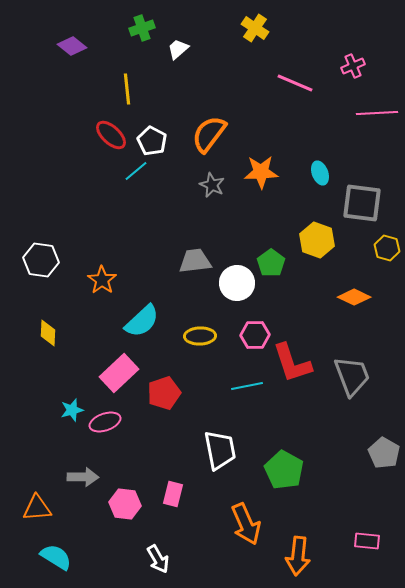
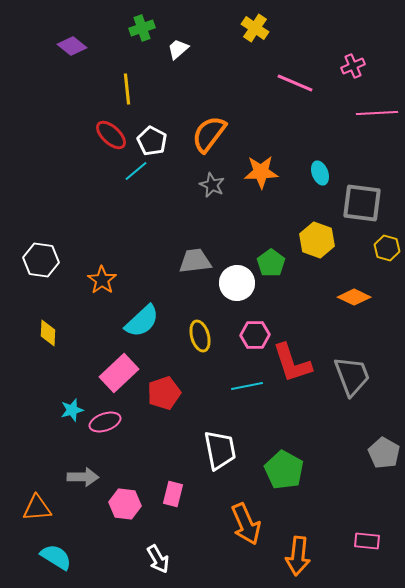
yellow ellipse at (200, 336): rotated 76 degrees clockwise
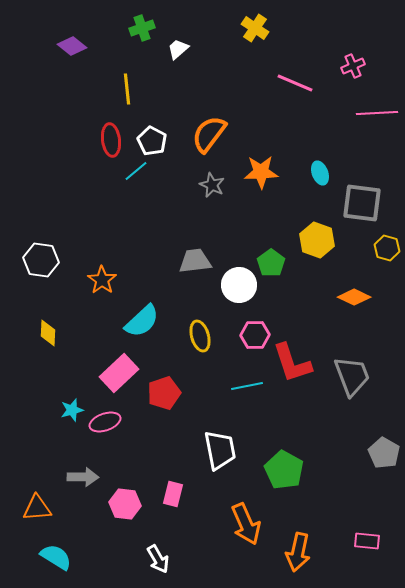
red ellipse at (111, 135): moved 5 px down; rotated 40 degrees clockwise
white circle at (237, 283): moved 2 px right, 2 px down
orange arrow at (298, 556): moved 4 px up; rotated 6 degrees clockwise
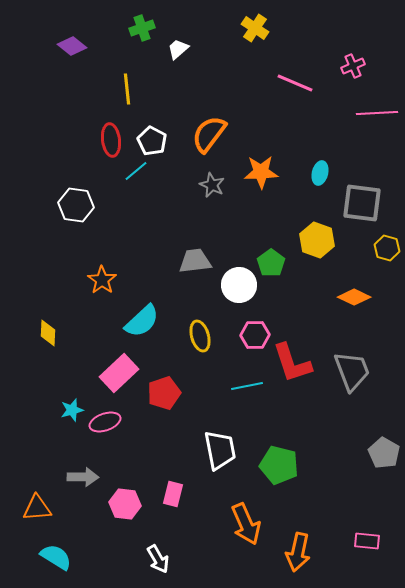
cyan ellipse at (320, 173): rotated 35 degrees clockwise
white hexagon at (41, 260): moved 35 px right, 55 px up
gray trapezoid at (352, 376): moved 5 px up
green pentagon at (284, 470): moved 5 px left, 5 px up; rotated 15 degrees counterclockwise
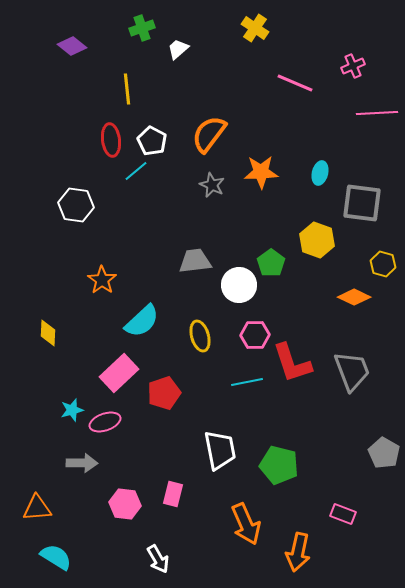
yellow hexagon at (387, 248): moved 4 px left, 16 px down
cyan line at (247, 386): moved 4 px up
gray arrow at (83, 477): moved 1 px left, 14 px up
pink rectangle at (367, 541): moved 24 px left, 27 px up; rotated 15 degrees clockwise
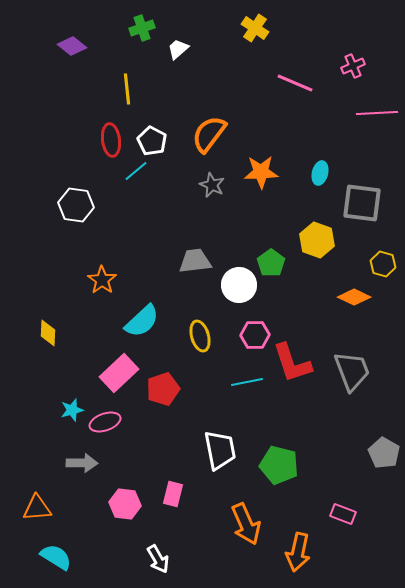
red pentagon at (164, 393): moved 1 px left, 4 px up
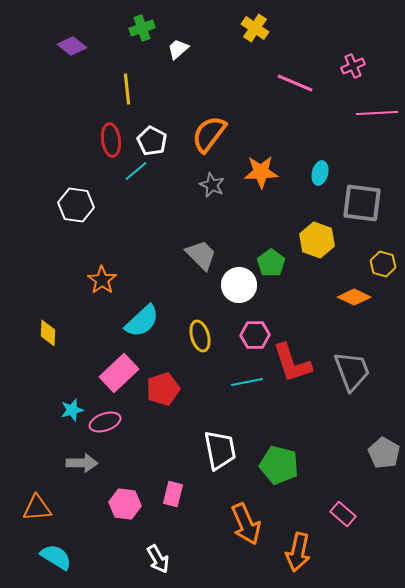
gray trapezoid at (195, 261): moved 6 px right, 6 px up; rotated 52 degrees clockwise
pink rectangle at (343, 514): rotated 20 degrees clockwise
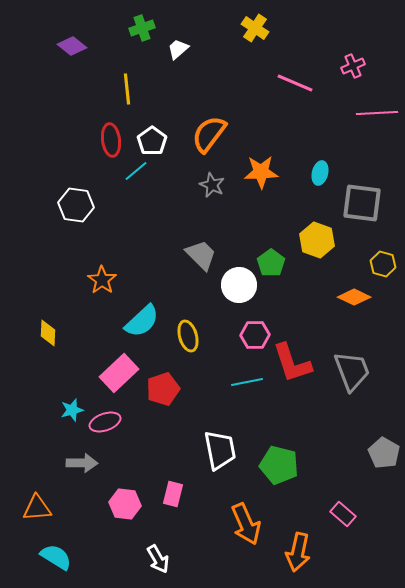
white pentagon at (152, 141): rotated 8 degrees clockwise
yellow ellipse at (200, 336): moved 12 px left
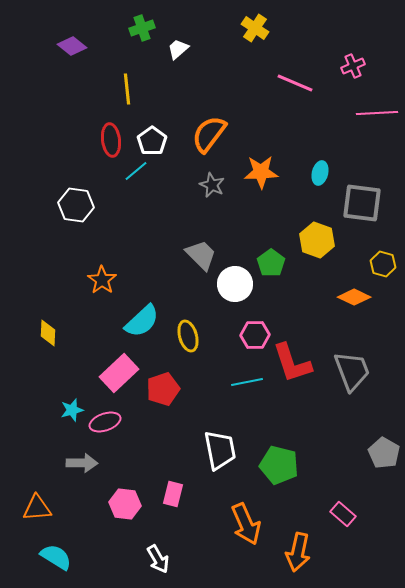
white circle at (239, 285): moved 4 px left, 1 px up
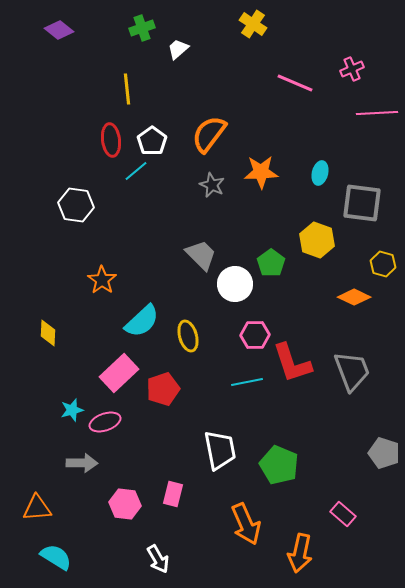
yellow cross at (255, 28): moved 2 px left, 4 px up
purple diamond at (72, 46): moved 13 px left, 16 px up
pink cross at (353, 66): moved 1 px left, 3 px down
gray pentagon at (384, 453): rotated 12 degrees counterclockwise
green pentagon at (279, 465): rotated 9 degrees clockwise
orange arrow at (298, 552): moved 2 px right, 1 px down
